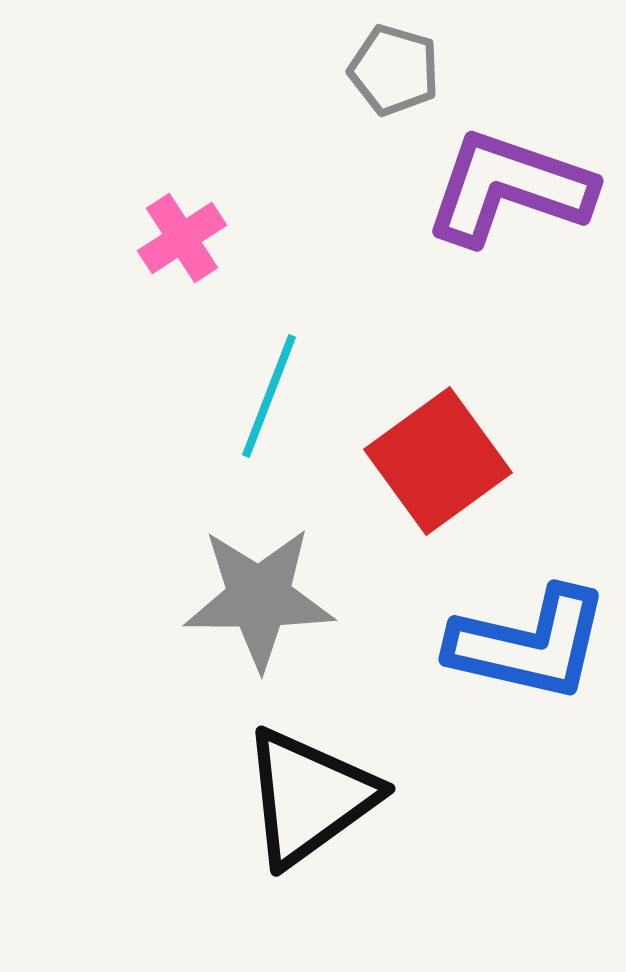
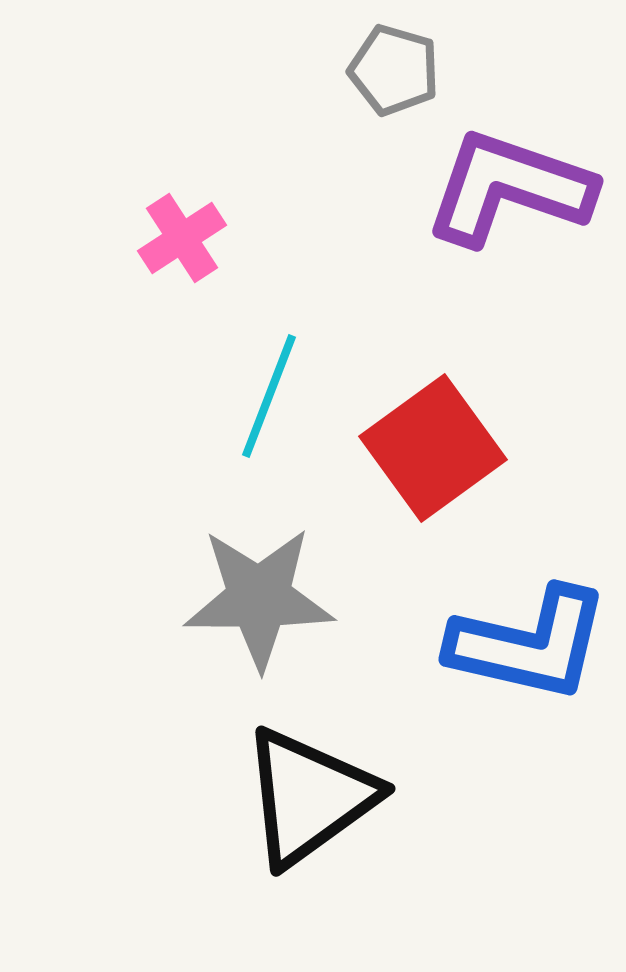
red square: moved 5 px left, 13 px up
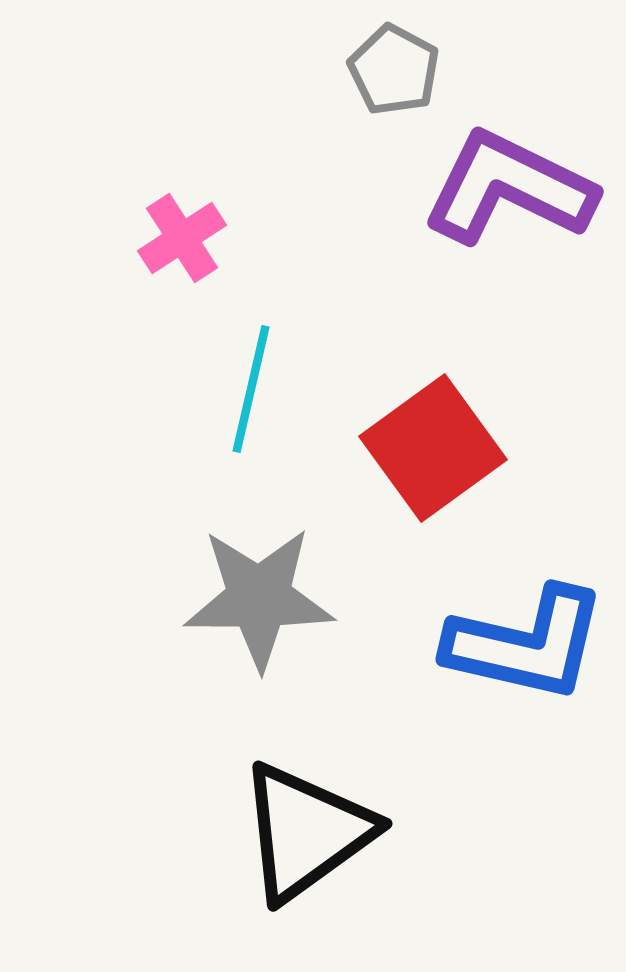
gray pentagon: rotated 12 degrees clockwise
purple L-shape: rotated 7 degrees clockwise
cyan line: moved 18 px left, 7 px up; rotated 8 degrees counterclockwise
blue L-shape: moved 3 px left
black triangle: moved 3 px left, 35 px down
